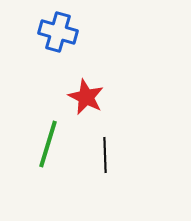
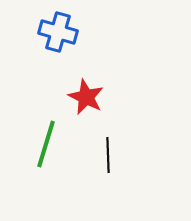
green line: moved 2 px left
black line: moved 3 px right
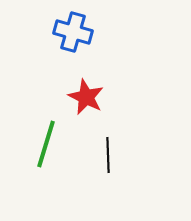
blue cross: moved 15 px right
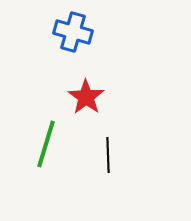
red star: rotated 9 degrees clockwise
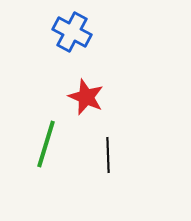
blue cross: moved 1 px left; rotated 12 degrees clockwise
red star: rotated 12 degrees counterclockwise
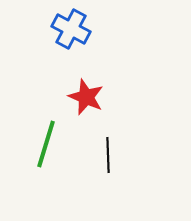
blue cross: moved 1 px left, 3 px up
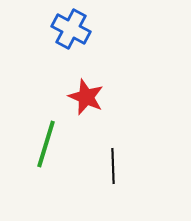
black line: moved 5 px right, 11 px down
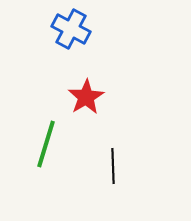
red star: rotated 18 degrees clockwise
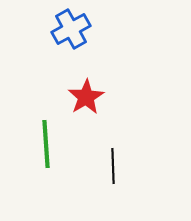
blue cross: rotated 33 degrees clockwise
green line: rotated 21 degrees counterclockwise
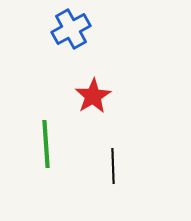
red star: moved 7 px right, 1 px up
